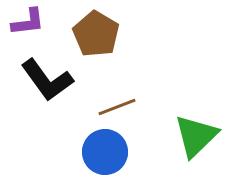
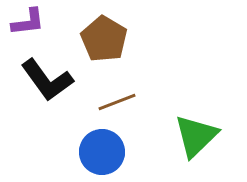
brown pentagon: moved 8 px right, 5 px down
brown line: moved 5 px up
blue circle: moved 3 px left
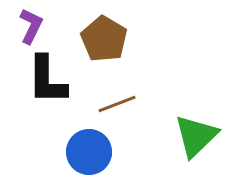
purple L-shape: moved 3 px right, 4 px down; rotated 57 degrees counterclockwise
black L-shape: rotated 36 degrees clockwise
brown line: moved 2 px down
blue circle: moved 13 px left
